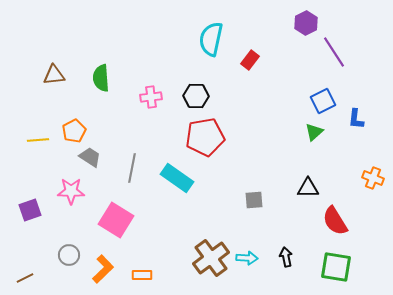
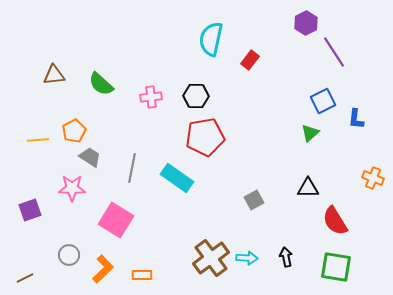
green semicircle: moved 6 px down; rotated 44 degrees counterclockwise
green triangle: moved 4 px left, 1 px down
pink star: moved 1 px right, 3 px up
gray square: rotated 24 degrees counterclockwise
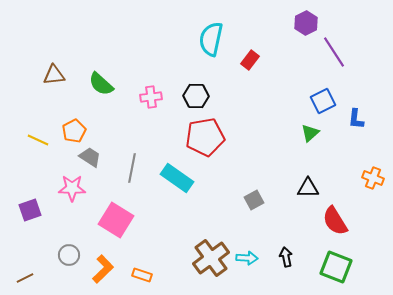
yellow line: rotated 30 degrees clockwise
green square: rotated 12 degrees clockwise
orange rectangle: rotated 18 degrees clockwise
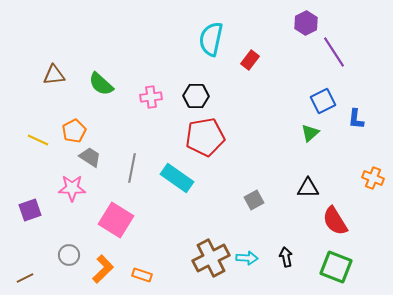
brown cross: rotated 9 degrees clockwise
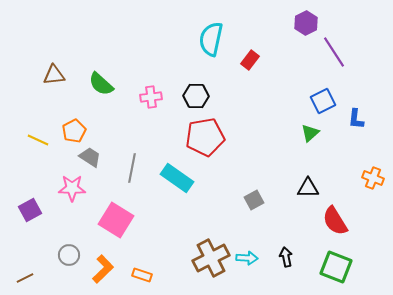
purple square: rotated 10 degrees counterclockwise
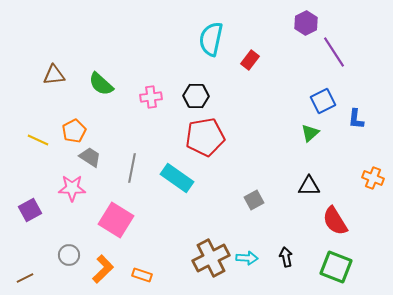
black triangle: moved 1 px right, 2 px up
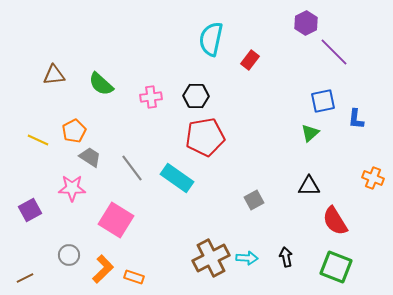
purple line: rotated 12 degrees counterclockwise
blue square: rotated 15 degrees clockwise
gray line: rotated 48 degrees counterclockwise
orange rectangle: moved 8 px left, 2 px down
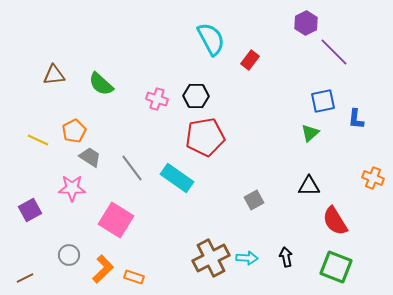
cyan semicircle: rotated 140 degrees clockwise
pink cross: moved 6 px right, 2 px down; rotated 25 degrees clockwise
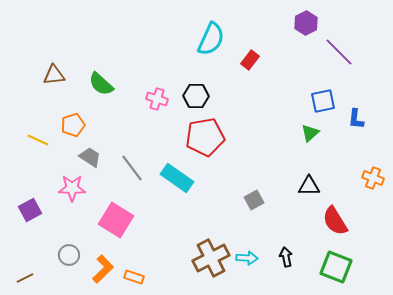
cyan semicircle: rotated 52 degrees clockwise
purple line: moved 5 px right
orange pentagon: moved 1 px left, 6 px up; rotated 10 degrees clockwise
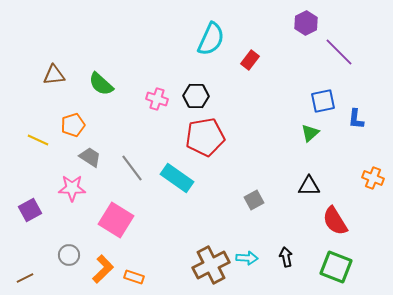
brown cross: moved 7 px down
